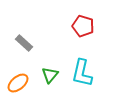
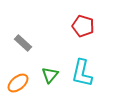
gray rectangle: moved 1 px left
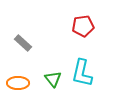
red pentagon: rotated 25 degrees counterclockwise
green triangle: moved 3 px right, 4 px down; rotated 18 degrees counterclockwise
orange ellipse: rotated 40 degrees clockwise
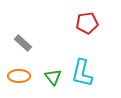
red pentagon: moved 4 px right, 3 px up
green triangle: moved 2 px up
orange ellipse: moved 1 px right, 7 px up
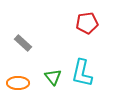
orange ellipse: moved 1 px left, 7 px down
